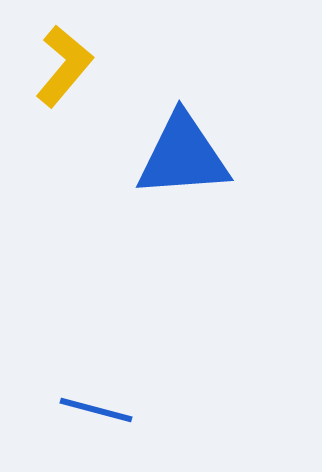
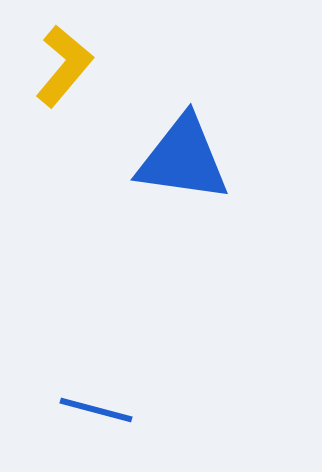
blue triangle: moved 3 px down; rotated 12 degrees clockwise
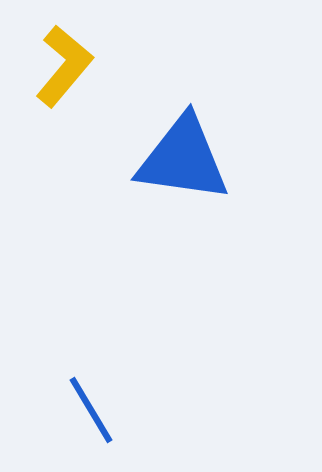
blue line: moved 5 px left; rotated 44 degrees clockwise
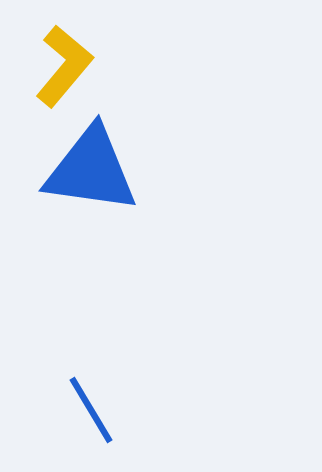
blue triangle: moved 92 px left, 11 px down
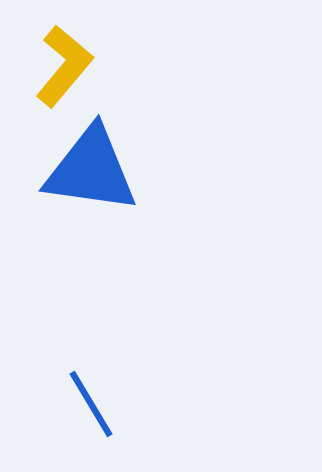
blue line: moved 6 px up
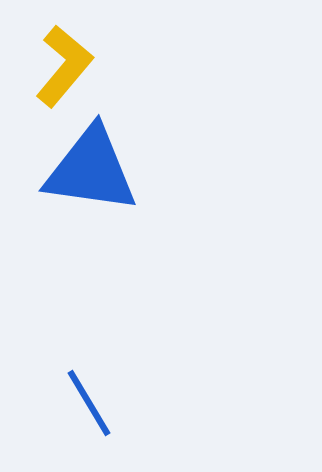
blue line: moved 2 px left, 1 px up
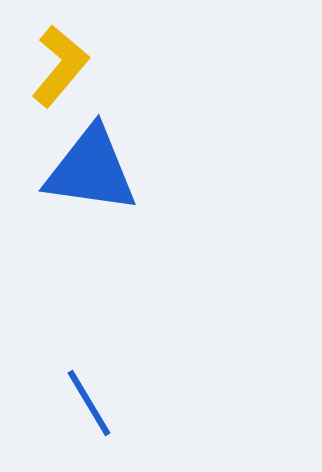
yellow L-shape: moved 4 px left
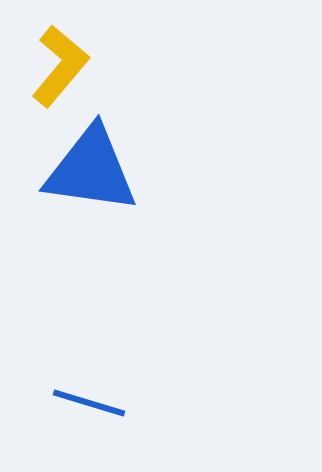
blue line: rotated 42 degrees counterclockwise
